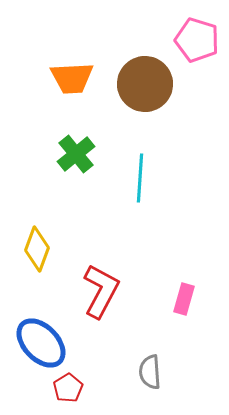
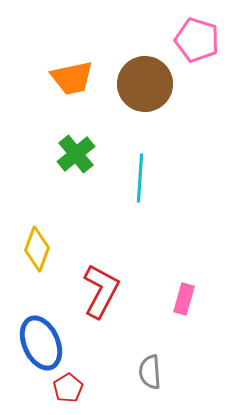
orange trapezoid: rotated 9 degrees counterclockwise
blue ellipse: rotated 20 degrees clockwise
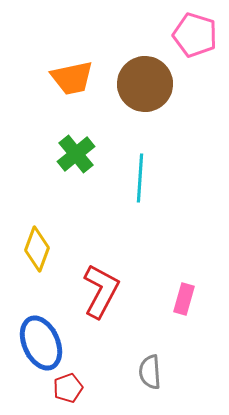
pink pentagon: moved 2 px left, 5 px up
red pentagon: rotated 12 degrees clockwise
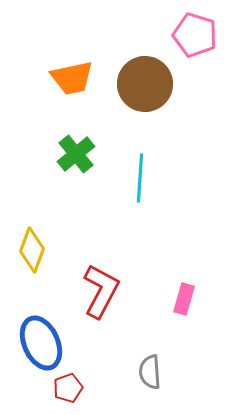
yellow diamond: moved 5 px left, 1 px down
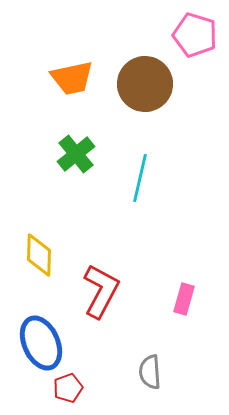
cyan line: rotated 9 degrees clockwise
yellow diamond: moved 7 px right, 5 px down; rotated 18 degrees counterclockwise
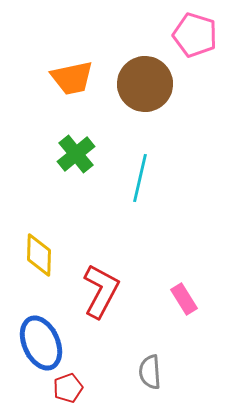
pink rectangle: rotated 48 degrees counterclockwise
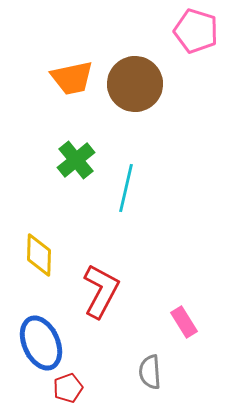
pink pentagon: moved 1 px right, 4 px up
brown circle: moved 10 px left
green cross: moved 6 px down
cyan line: moved 14 px left, 10 px down
pink rectangle: moved 23 px down
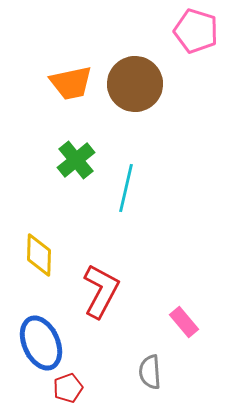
orange trapezoid: moved 1 px left, 5 px down
pink rectangle: rotated 8 degrees counterclockwise
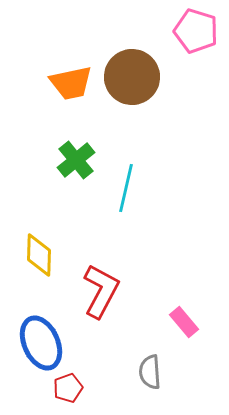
brown circle: moved 3 px left, 7 px up
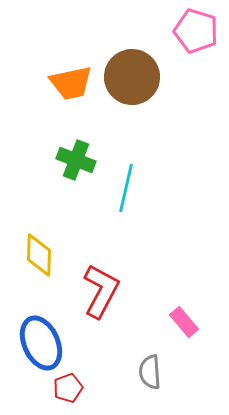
green cross: rotated 30 degrees counterclockwise
